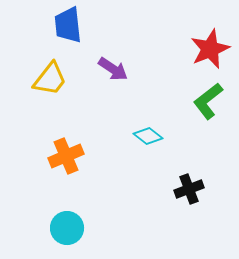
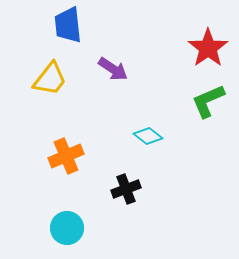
red star: moved 2 px left, 1 px up; rotated 12 degrees counterclockwise
green L-shape: rotated 15 degrees clockwise
black cross: moved 63 px left
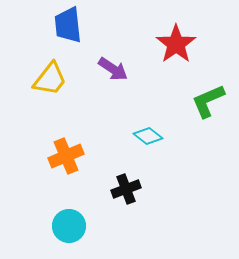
red star: moved 32 px left, 4 px up
cyan circle: moved 2 px right, 2 px up
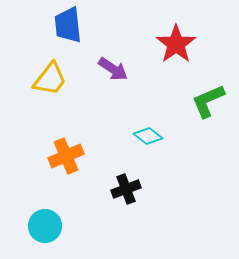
cyan circle: moved 24 px left
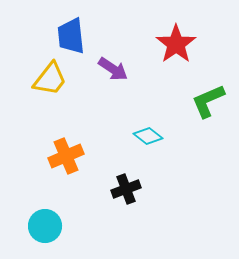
blue trapezoid: moved 3 px right, 11 px down
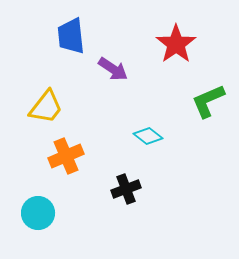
yellow trapezoid: moved 4 px left, 28 px down
cyan circle: moved 7 px left, 13 px up
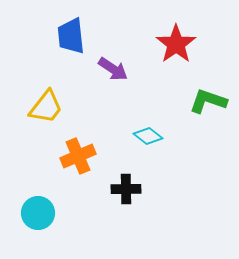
green L-shape: rotated 42 degrees clockwise
orange cross: moved 12 px right
black cross: rotated 20 degrees clockwise
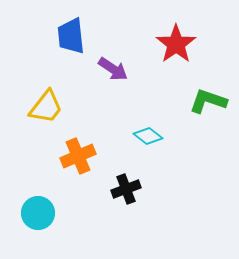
black cross: rotated 20 degrees counterclockwise
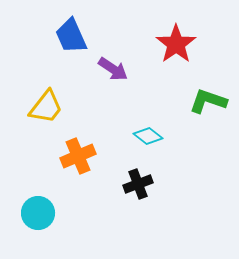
blue trapezoid: rotated 18 degrees counterclockwise
black cross: moved 12 px right, 5 px up
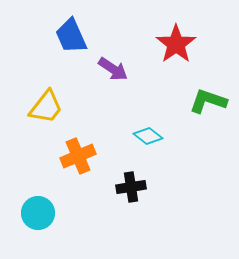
black cross: moved 7 px left, 3 px down; rotated 12 degrees clockwise
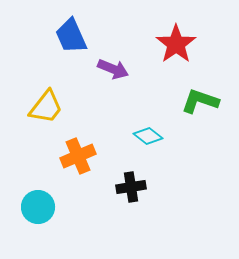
purple arrow: rotated 12 degrees counterclockwise
green L-shape: moved 8 px left
cyan circle: moved 6 px up
